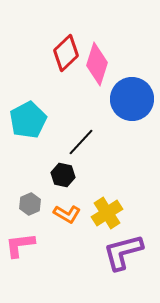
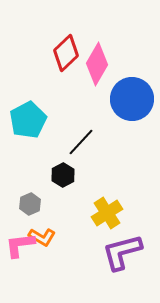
pink diamond: rotated 12 degrees clockwise
black hexagon: rotated 20 degrees clockwise
orange L-shape: moved 25 px left, 23 px down
purple L-shape: moved 1 px left
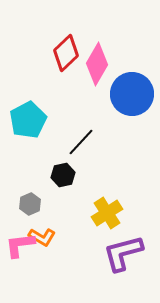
blue circle: moved 5 px up
black hexagon: rotated 15 degrees clockwise
purple L-shape: moved 1 px right, 1 px down
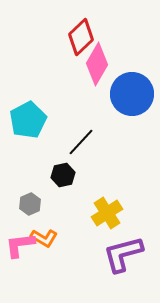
red diamond: moved 15 px right, 16 px up
orange L-shape: moved 2 px right, 1 px down
purple L-shape: moved 1 px down
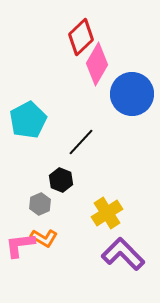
black hexagon: moved 2 px left, 5 px down; rotated 25 degrees counterclockwise
gray hexagon: moved 10 px right
purple L-shape: rotated 60 degrees clockwise
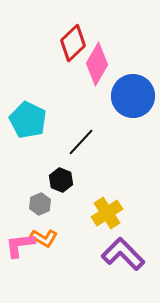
red diamond: moved 8 px left, 6 px down
blue circle: moved 1 px right, 2 px down
cyan pentagon: rotated 18 degrees counterclockwise
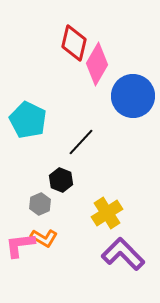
red diamond: moved 1 px right; rotated 33 degrees counterclockwise
